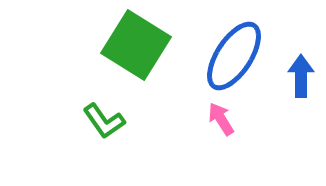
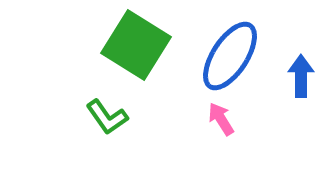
blue ellipse: moved 4 px left
green L-shape: moved 3 px right, 4 px up
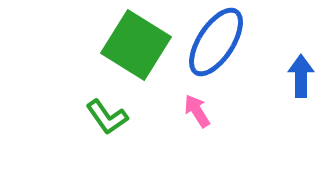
blue ellipse: moved 14 px left, 14 px up
pink arrow: moved 24 px left, 8 px up
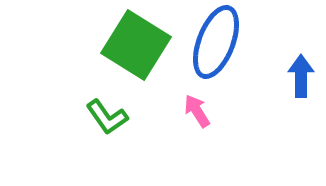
blue ellipse: rotated 12 degrees counterclockwise
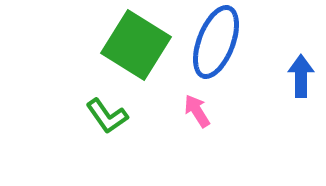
green L-shape: moved 1 px up
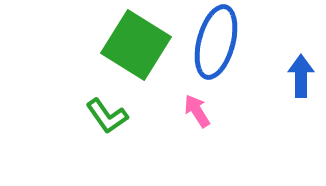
blue ellipse: rotated 6 degrees counterclockwise
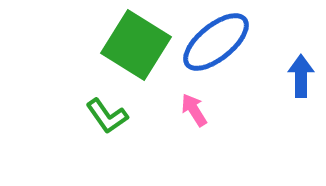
blue ellipse: rotated 36 degrees clockwise
pink arrow: moved 3 px left, 1 px up
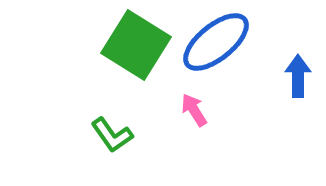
blue arrow: moved 3 px left
green L-shape: moved 5 px right, 19 px down
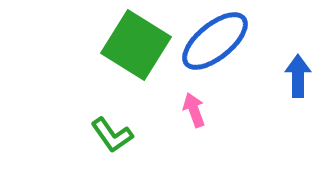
blue ellipse: moved 1 px left, 1 px up
pink arrow: rotated 12 degrees clockwise
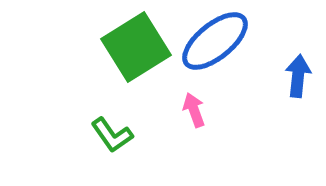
green square: moved 2 px down; rotated 26 degrees clockwise
blue arrow: rotated 6 degrees clockwise
